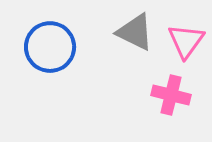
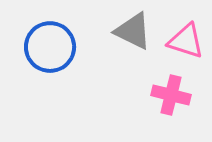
gray triangle: moved 2 px left, 1 px up
pink triangle: rotated 48 degrees counterclockwise
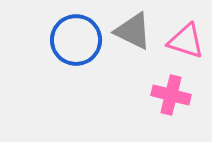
blue circle: moved 26 px right, 7 px up
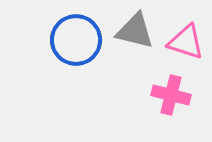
gray triangle: moved 2 px right; rotated 12 degrees counterclockwise
pink triangle: moved 1 px down
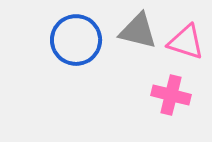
gray triangle: moved 3 px right
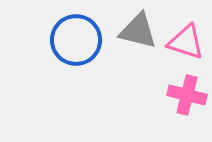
pink cross: moved 16 px right
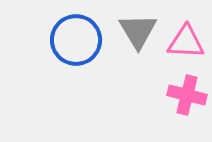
gray triangle: rotated 45 degrees clockwise
pink triangle: rotated 15 degrees counterclockwise
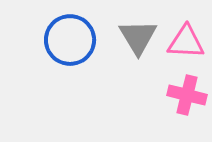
gray triangle: moved 6 px down
blue circle: moved 6 px left
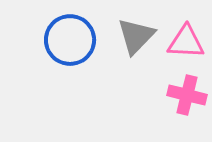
gray triangle: moved 2 px left, 1 px up; rotated 15 degrees clockwise
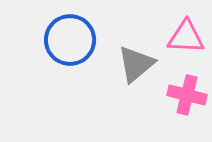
gray triangle: moved 28 px down; rotated 6 degrees clockwise
pink triangle: moved 5 px up
